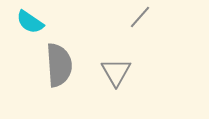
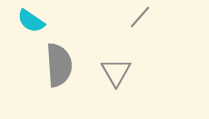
cyan semicircle: moved 1 px right, 1 px up
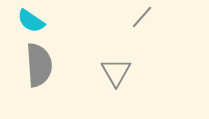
gray line: moved 2 px right
gray semicircle: moved 20 px left
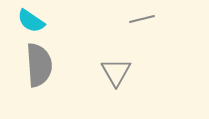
gray line: moved 2 px down; rotated 35 degrees clockwise
